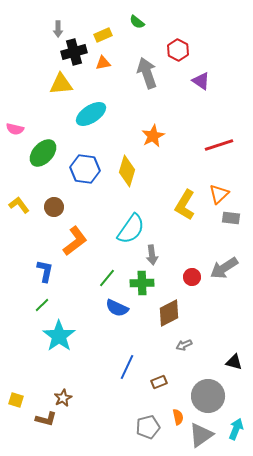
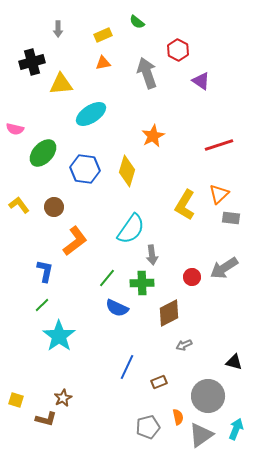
black cross at (74, 52): moved 42 px left, 10 px down
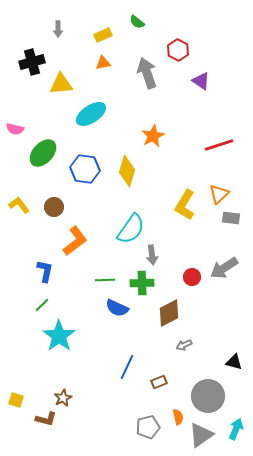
green line at (107, 278): moved 2 px left, 2 px down; rotated 48 degrees clockwise
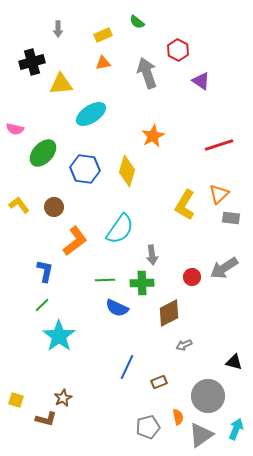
cyan semicircle at (131, 229): moved 11 px left
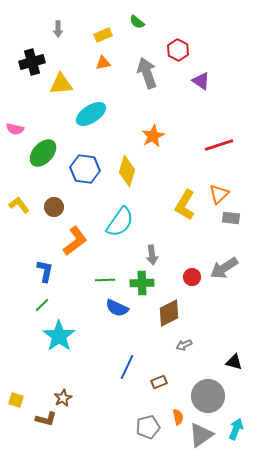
cyan semicircle at (120, 229): moved 7 px up
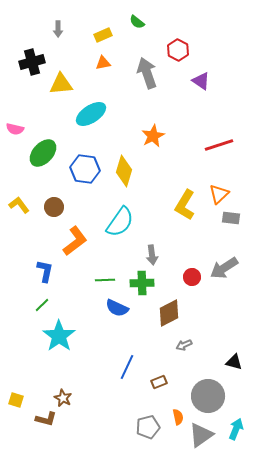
yellow diamond at (127, 171): moved 3 px left
brown star at (63, 398): rotated 18 degrees counterclockwise
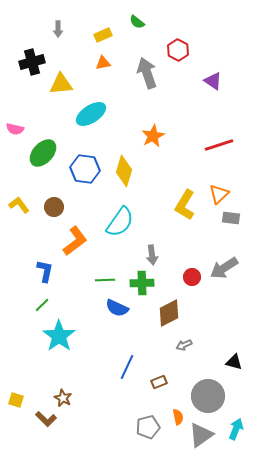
purple triangle at (201, 81): moved 12 px right
brown L-shape at (46, 419): rotated 30 degrees clockwise
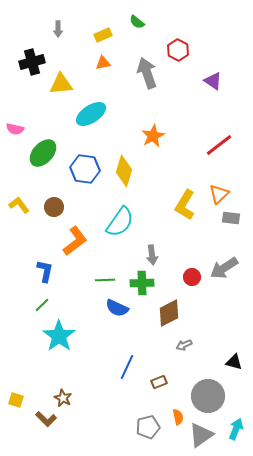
red line at (219, 145): rotated 20 degrees counterclockwise
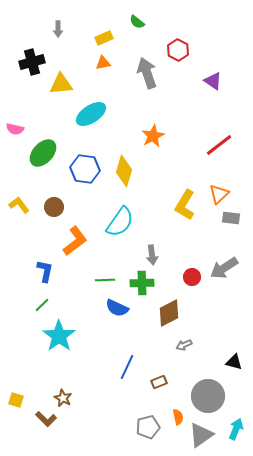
yellow rectangle at (103, 35): moved 1 px right, 3 px down
